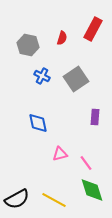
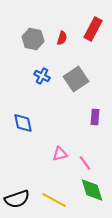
gray hexagon: moved 5 px right, 6 px up
blue diamond: moved 15 px left
pink line: moved 1 px left
black semicircle: rotated 10 degrees clockwise
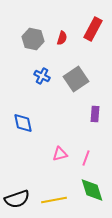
purple rectangle: moved 3 px up
pink line: moved 1 px right, 5 px up; rotated 56 degrees clockwise
yellow line: rotated 40 degrees counterclockwise
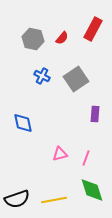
red semicircle: rotated 24 degrees clockwise
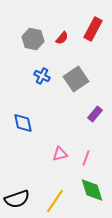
purple rectangle: rotated 35 degrees clockwise
yellow line: moved 1 px right, 1 px down; rotated 45 degrees counterclockwise
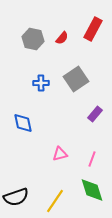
blue cross: moved 1 px left, 7 px down; rotated 28 degrees counterclockwise
pink line: moved 6 px right, 1 px down
black semicircle: moved 1 px left, 2 px up
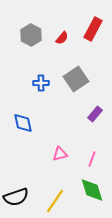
gray hexagon: moved 2 px left, 4 px up; rotated 15 degrees clockwise
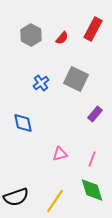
gray square: rotated 30 degrees counterclockwise
blue cross: rotated 35 degrees counterclockwise
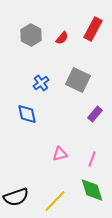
gray square: moved 2 px right, 1 px down
blue diamond: moved 4 px right, 9 px up
yellow line: rotated 10 degrees clockwise
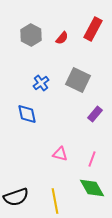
pink triangle: rotated 28 degrees clockwise
green diamond: moved 2 px up; rotated 12 degrees counterclockwise
yellow line: rotated 55 degrees counterclockwise
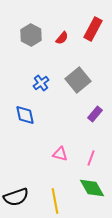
gray square: rotated 25 degrees clockwise
blue diamond: moved 2 px left, 1 px down
pink line: moved 1 px left, 1 px up
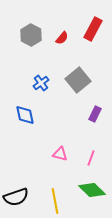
purple rectangle: rotated 14 degrees counterclockwise
green diamond: moved 2 px down; rotated 16 degrees counterclockwise
